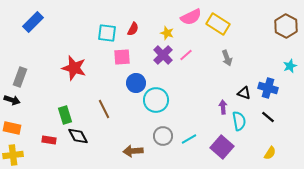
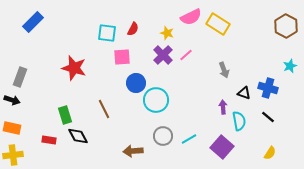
gray arrow: moved 3 px left, 12 px down
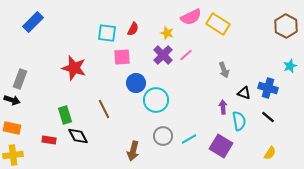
gray rectangle: moved 2 px down
purple square: moved 1 px left, 1 px up; rotated 10 degrees counterclockwise
brown arrow: rotated 72 degrees counterclockwise
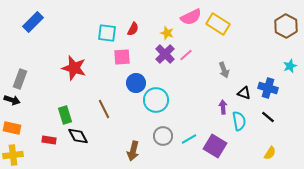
purple cross: moved 2 px right, 1 px up
purple square: moved 6 px left
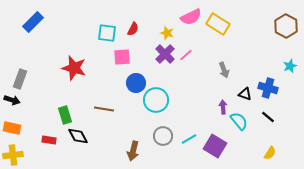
black triangle: moved 1 px right, 1 px down
brown line: rotated 54 degrees counterclockwise
cyan semicircle: rotated 30 degrees counterclockwise
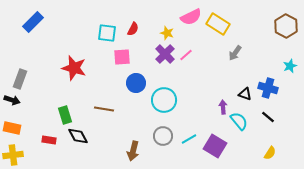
gray arrow: moved 11 px right, 17 px up; rotated 56 degrees clockwise
cyan circle: moved 8 px right
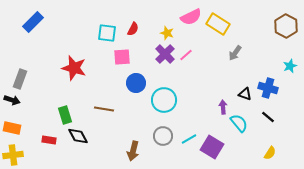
cyan semicircle: moved 2 px down
purple square: moved 3 px left, 1 px down
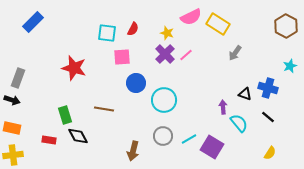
gray rectangle: moved 2 px left, 1 px up
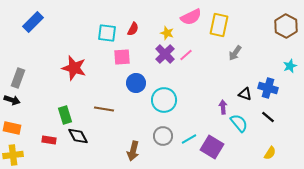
yellow rectangle: moved 1 px right, 1 px down; rotated 70 degrees clockwise
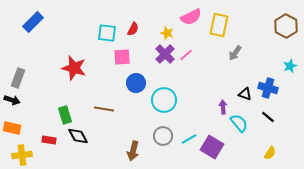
yellow cross: moved 9 px right
